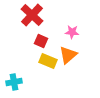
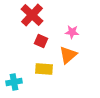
yellow rectangle: moved 4 px left, 8 px down; rotated 18 degrees counterclockwise
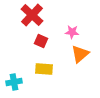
orange triangle: moved 12 px right, 1 px up
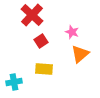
pink star: rotated 16 degrees clockwise
red square: rotated 32 degrees clockwise
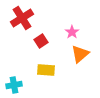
red cross: moved 10 px left, 3 px down; rotated 15 degrees clockwise
pink star: rotated 16 degrees clockwise
yellow rectangle: moved 2 px right, 1 px down
cyan cross: moved 3 px down
